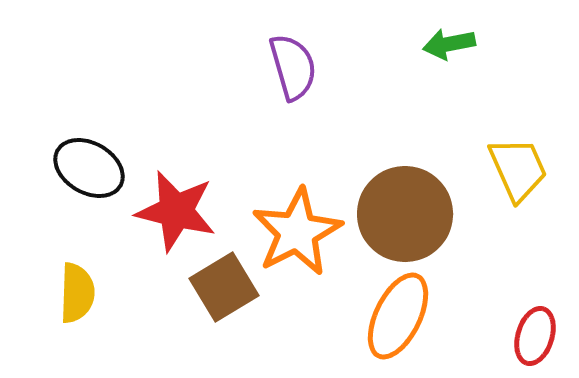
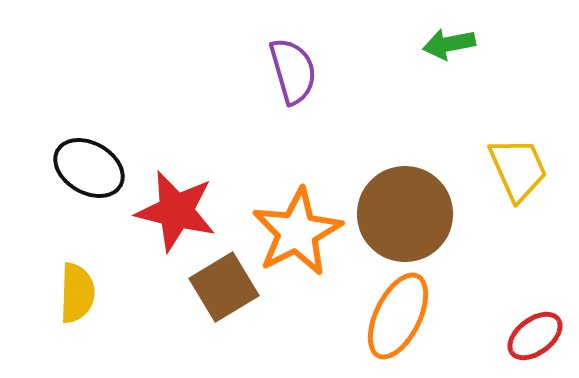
purple semicircle: moved 4 px down
red ellipse: rotated 36 degrees clockwise
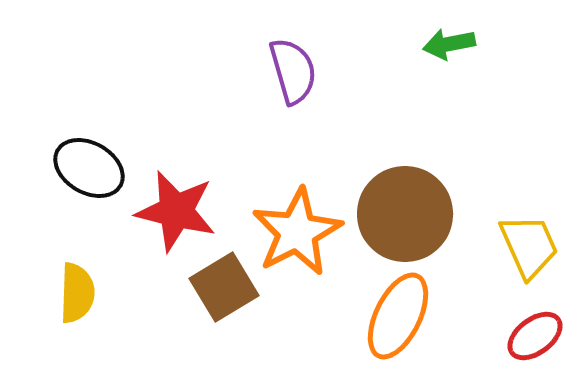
yellow trapezoid: moved 11 px right, 77 px down
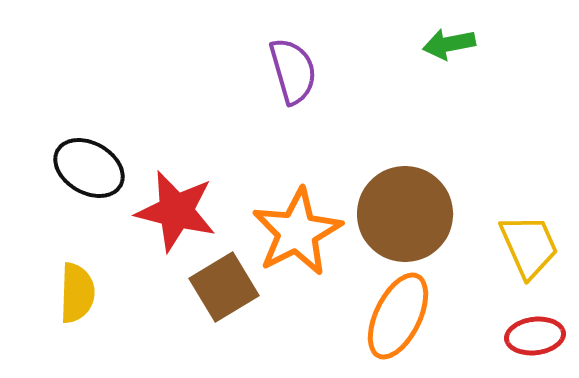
red ellipse: rotated 30 degrees clockwise
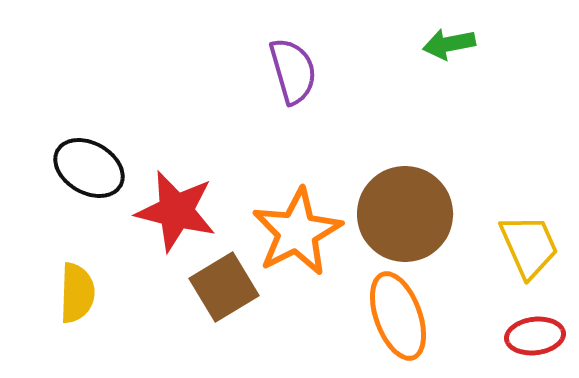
orange ellipse: rotated 46 degrees counterclockwise
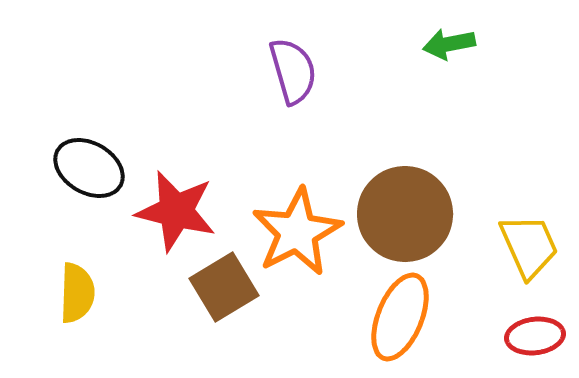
orange ellipse: moved 2 px right, 1 px down; rotated 42 degrees clockwise
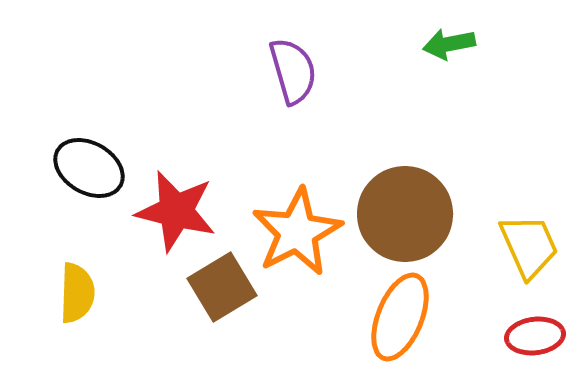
brown square: moved 2 px left
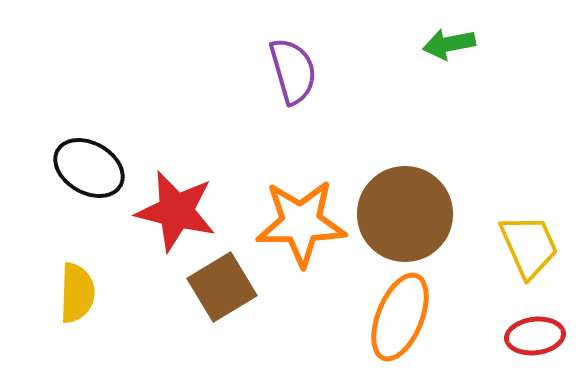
orange star: moved 4 px right, 9 px up; rotated 26 degrees clockwise
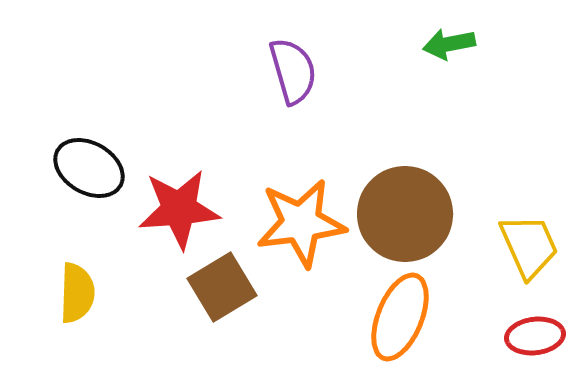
red star: moved 3 px right, 2 px up; rotated 18 degrees counterclockwise
orange star: rotated 6 degrees counterclockwise
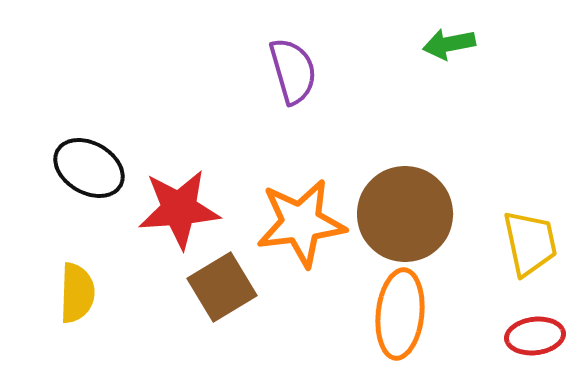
yellow trapezoid: moved 1 px right, 3 px up; rotated 12 degrees clockwise
orange ellipse: moved 3 px up; rotated 16 degrees counterclockwise
